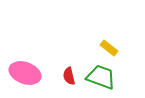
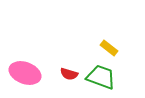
red semicircle: moved 2 px up; rotated 60 degrees counterclockwise
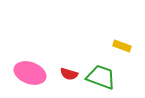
yellow rectangle: moved 13 px right, 2 px up; rotated 18 degrees counterclockwise
pink ellipse: moved 5 px right
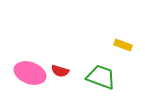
yellow rectangle: moved 1 px right, 1 px up
red semicircle: moved 9 px left, 3 px up
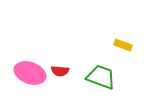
red semicircle: rotated 12 degrees counterclockwise
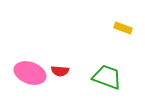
yellow rectangle: moved 17 px up
green trapezoid: moved 6 px right
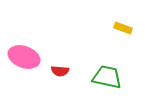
pink ellipse: moved 6 px left, 16 px up
green trapezoid: rotated 8 degrees counterclockwise
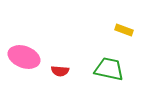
yellow rectangle: moved 1 px right, 2 px down
green trapezoid: moved 2 px right, 8 px up
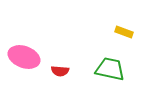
yellow rectangle: moved 2 px down
green trapezoid: moved 1 px right
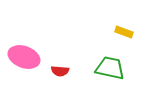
green trapezoid: moved 1 px up
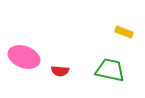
green trapezoid: moved 2 px down
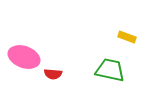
yellow rectangle: moved 3 px right, 5 px down
red semicircle: moved 7 px left, 3 px down
